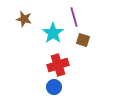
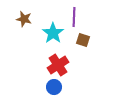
purple line: rotated 18 degrees clockwise
red cross: rotated 15 degrees counterclockwise
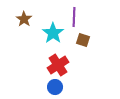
brown star: rotated 21 degrees clockwise
blue circle: moved 1 px right
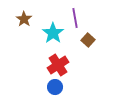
purple line: moved 1 px right, 1 px down; rotated 12 degrees counterclockwise
brown square: moved 5 px right; rotated 24 degrees clockwise
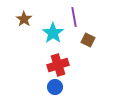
purple line: moved 1 px left, 1 px up
brown square: rotated 16 degrees counterclockwise
red cross: rotated 15 degrees clockwise
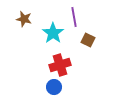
brown star: rotated 21 degrees counterclockwise
red cross: moved 2 px right
blue circle: moved 1 px left
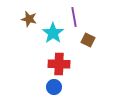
brown star: moved 5 px right
red cross: moved 1 px left, 1 px up; rotated 20 degrees clockwise
